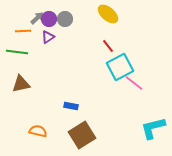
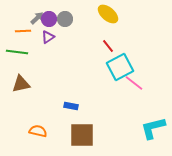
brown square: rotated 32 degrees clockwise
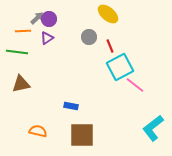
gray circle: moved 24 px right, 18 px down
purple triangle: moved 1 px left, 1 px down
red line: moved 2 px right; rotated 16 degrees clockwise
pink line: moved 1 px right, 2 px down
cyan L-shape: rotated 24 degrees counterclockwise
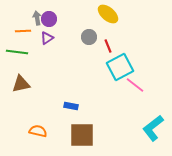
gray arrow: rotated 56 degrees counterclockwise
red line: moved 2 px left
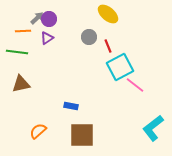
gray arrow: rotated 56 degrees clockwise
orange semicircle: rotated 54 degrees counterclockwise
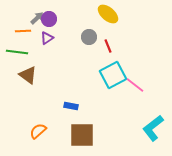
cyan square: moved 7 px left, 8 px down
brown triangle: moved 7 px right, 9 px up; rotated 48 degrees clockwise
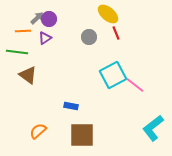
purple triangle: moved 2 px left
red line: moved 8 px right, 13 px up
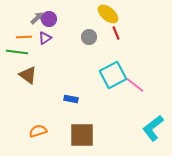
orange line: moved 1 px right, 6 px down
blue rectangle: moved 7 px up
orange semicircle: rotated 24 degrees clockwise
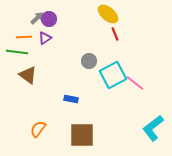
red line: moved 1 px left, 1 px down
gray circle: moved 24 px down
pink line: moved 2 px up
orange semicircle: moved 2 px up; rotated 36 degrees counterclockwise
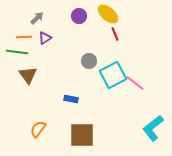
purple circle: moved 30 px right, 3 px up
brown triangle: rotated 18 degrees clockwise
